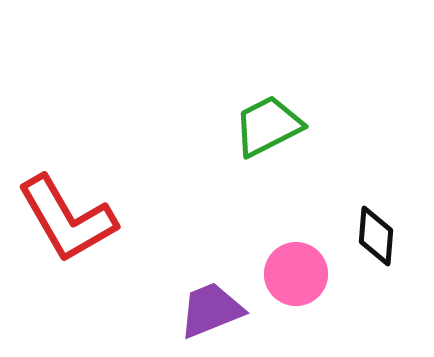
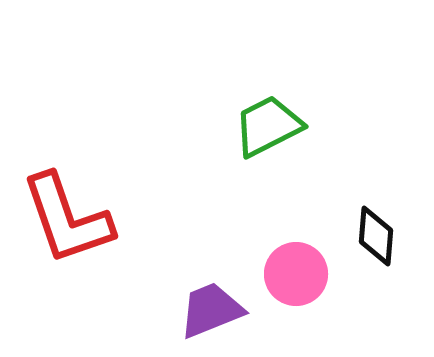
red L-shape: rotated 11 degrees clockwise
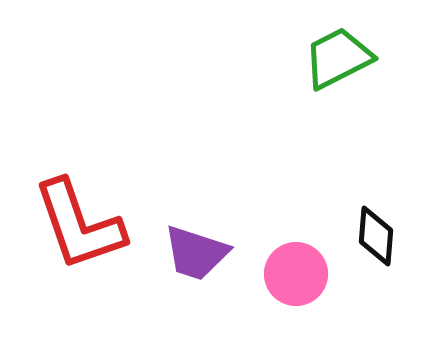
green trapezoid: moved 70 px right, 68 px up
red L-shape: moved 12 px right, 6 px down
purple trapezoid: moved 15 px left, 57 px up; rotated 140 degrees counterclockwise
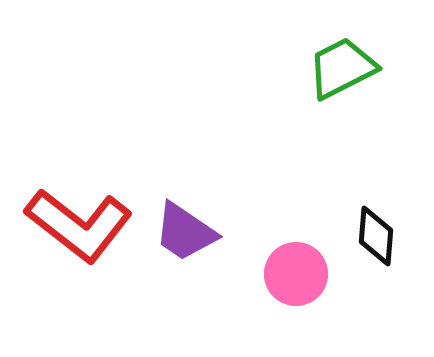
green trapezoid: moved 4 px right, 10 px down
red L-shape: rotated 33 degrees counterclockwise
purple trapezoid: moved 11 px left, 21 px up; rotated 16 degrees clockwise
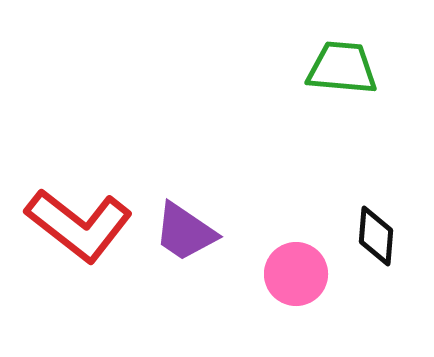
green trapezoid: rotated 32 degrees clockwise
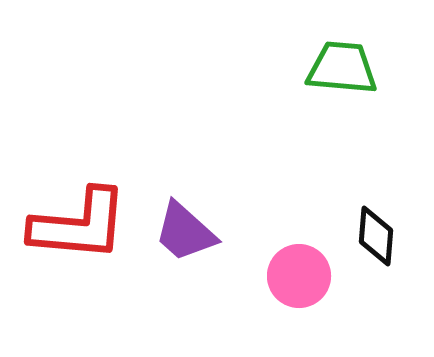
red L-shape: rotated 33 degrees counterclockwise
purple trapezoid: rotated 8 degrees clockwise
pink circle: moved 3 px right, 2 px down
